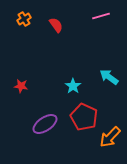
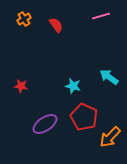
cyan star: rotated 21 degrees counterclockwise
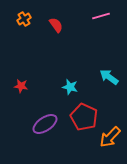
cyan star: moved 3 px left, 1 px down
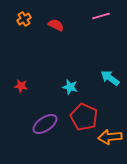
red semicircle: rotated 28 degrees counterclockwise
cyan arrow: moved 1 px right, 1 px down
orange arrow: rotated 40 degrees clockwise
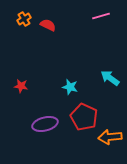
red semicircle: moved 8 px left
purple ellipse: rotated 20 degrees clockwise
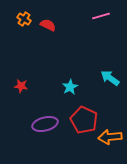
orange cross: rotated 24 degrees counterclockwise
cyan star: rotated 28 degrees clockwise
red pentagon: moved 3 px down
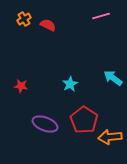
orange cross: rotated 24 degrees clockwise
cyan arrow: moved 3 px right
cyan star: moved 3 px up
red pentagon: rotated 8 degrees clockwise
purple ellipse: rotated 35 degrees clockwise
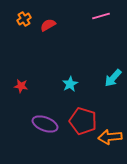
red semicircle: rotated 56 degrees counterclockwise
cyan arrow: rotated 84 degrees counterclockwise
red pentagon: moved 1 px left, 1 px down; rotated 16 degrees counterclockwise
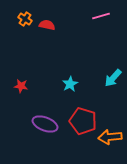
orange cross: moved 1 px right; rotated 24 degrees counterclockwise
red semicircle: moved 1 px left; rotated 42 degrees clockwise
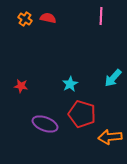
pink line: rotated 72 degrees counterclockwise
red semicircle: moved 1 px right, 7 px up
red pentagon: moved 1 px left, 7 px up
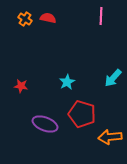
cyan star: moved 3 px left, 2 px up
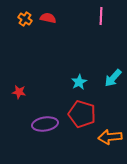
cyan star: moved 12 px right
red star: moved 2 px left, 6 px down
purple ellipse: rotated 30 degrees counterclockwise
